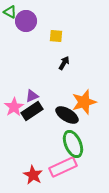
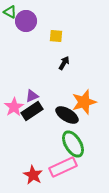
green ellipse: rotated 8 degrees counterclockwise
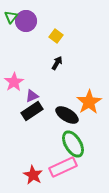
green triangle: moved 1 px right, 5 px down; rotated 40 degrees clockwise
yellow square: rotated 32 degrees clockwise
black arrow: moved 7 px left
orange star: moved 5 px right; rotated 15 degrees counterclockwise
pink star: moved 25 px up
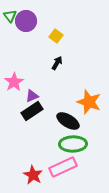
green triangle: moved 1 px left, 1 px up; rotated 16 degrees counterclockwise
orange star: rotated 20 degrees counterclockwise
black ellipse: moved 1 px right, 6 px down
green ellipse: rotated 60 degrees counterclockwise
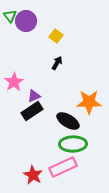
purple triangle: moved 2 px right
orange star: rotated 20 degrees counterclockwise
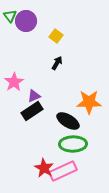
pink rectangle: moved 4 px down
red star: moved 11 px right, 7 px up
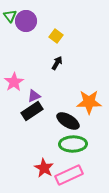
pink rectangle: moved 6 px right, 4 px down
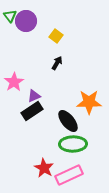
black ellipse: rotated 20 degrees clockwise
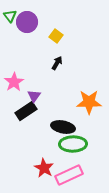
purple circle: moved 1 px right, 1 px down
purple triangle: rotated 32 degrees counterclockwise
black rectangle: moved 6 px left
black ellipse: moved 5 px left, 6 px down; rotated 40 degrees counterclockwise
